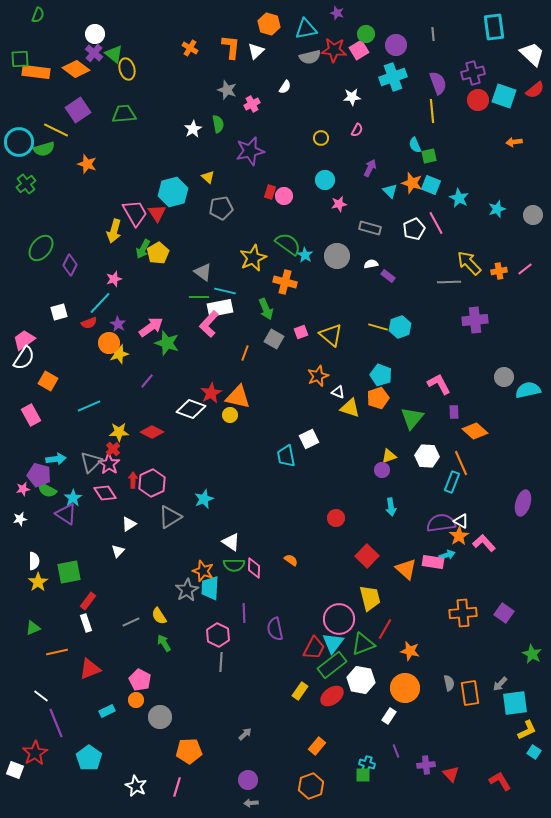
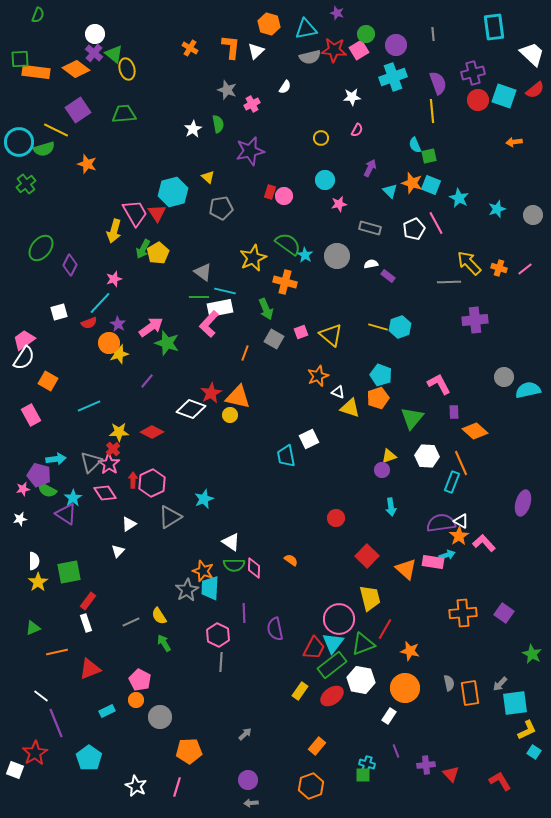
orange cross at (499, 271): moved 3 px up; rotated 28 degrees clockwise
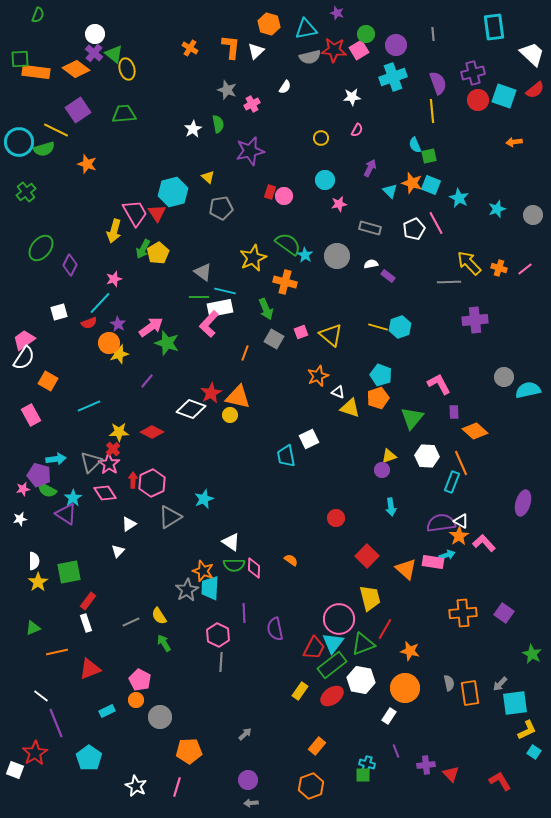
green cross at (26, 184): moved 8 px down
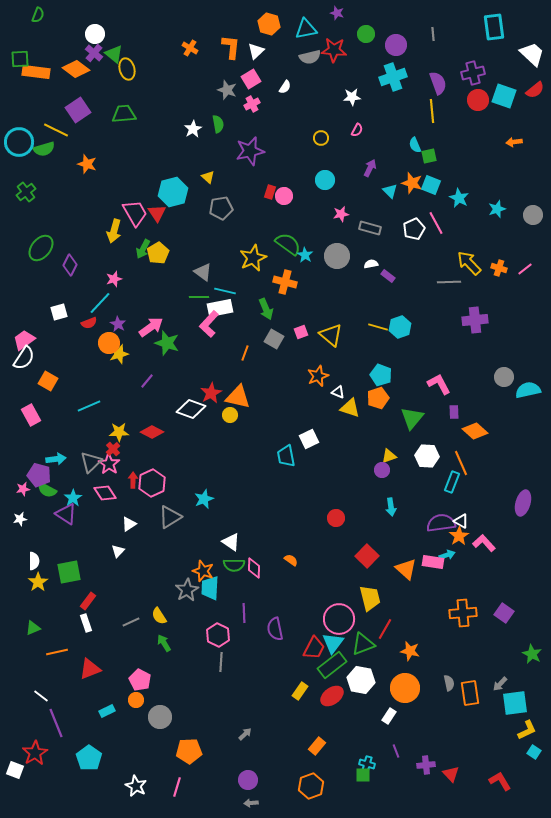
pink square at (359, 50): moved 108 px left, 29 px down
pink star at (339, 204): moved 2 px right, 10 px down
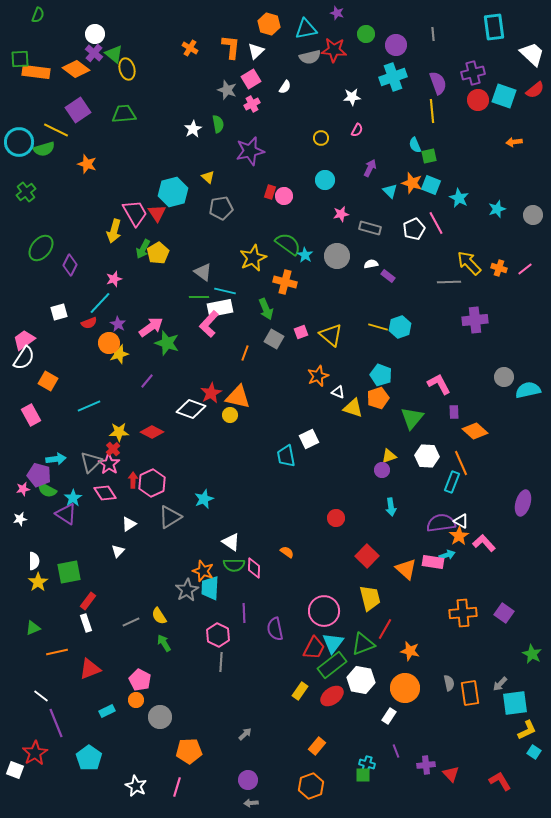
yellow triangle at (350, 408): moved 3 px right
orange semicircle at (291, 560): moved 4 px left, 8 px up
pink circle at (339, 619): moved 15 px left, 8 px up
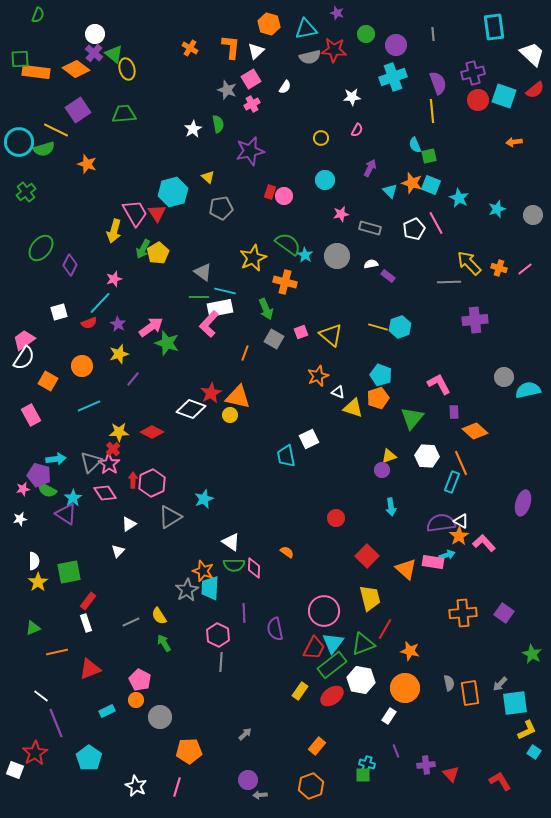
orange circle at (109, 343): moved 27 px left, 23 px down
purple line at (147, 381): moved 14 px left, 2 px up
gray arrow at (251, 803): moved 9 px right, 8 px up
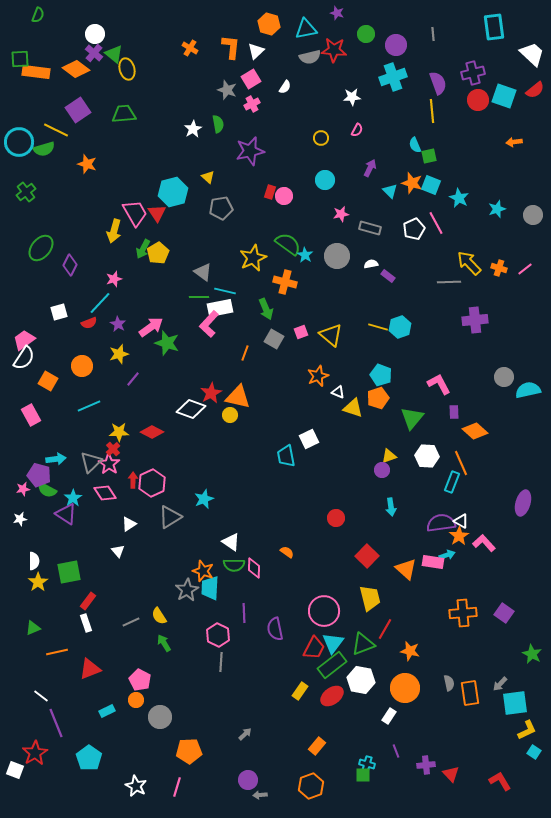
white triangle at (118, 551): rotated 24 degrees counterclockwise
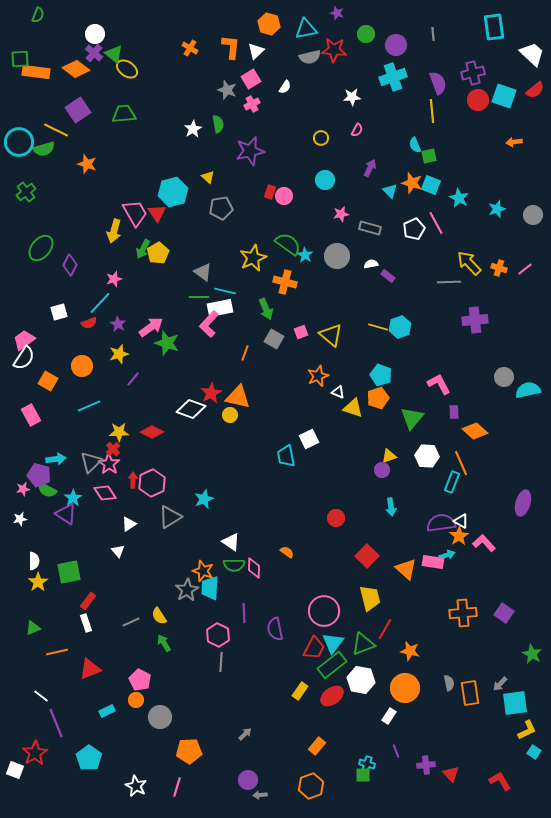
yellow ellipse at (127, 69): rotated 40 degrees counterclockwise
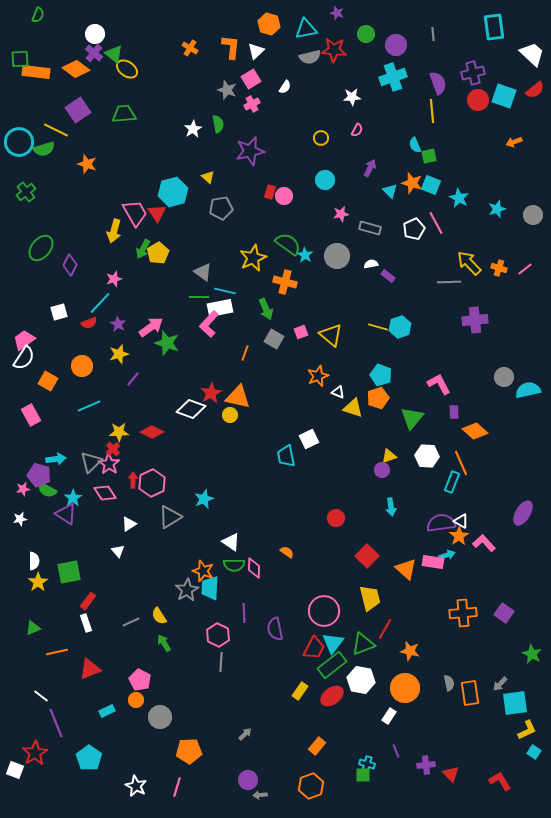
orange arrow at (514, 142): rotated 14 degrees counterclockwise
purple ellipse at (523, 503): moved 10 px down; rotated 15 degrees clockwise
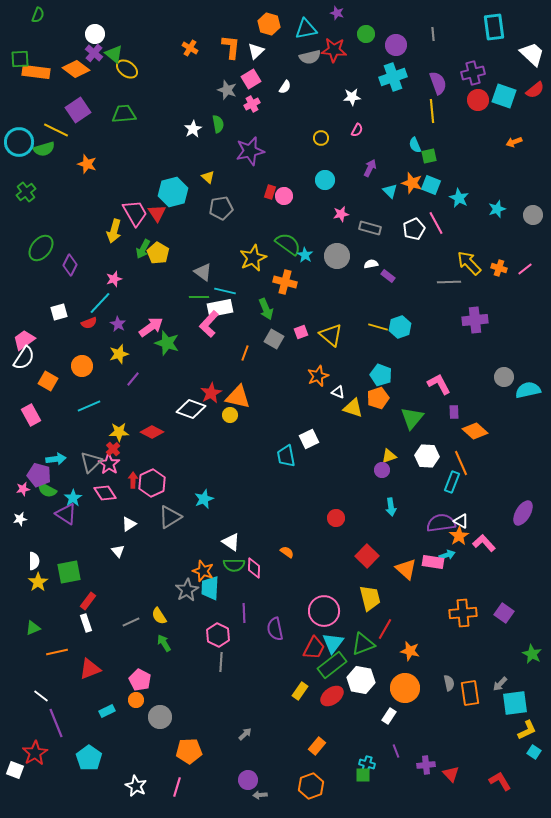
yellow pentagon at (158, 253): rotated 10 degrees counterclockwise
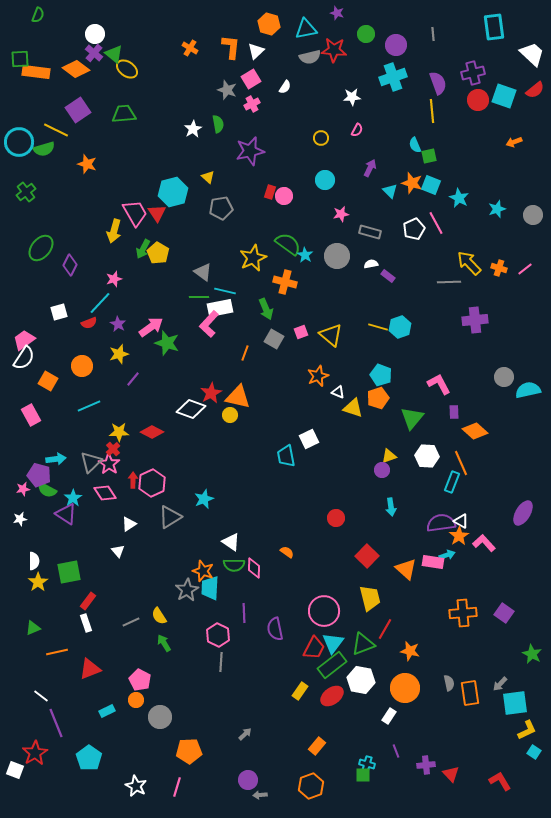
gray rectangle at (370, 228): moved 4 px down
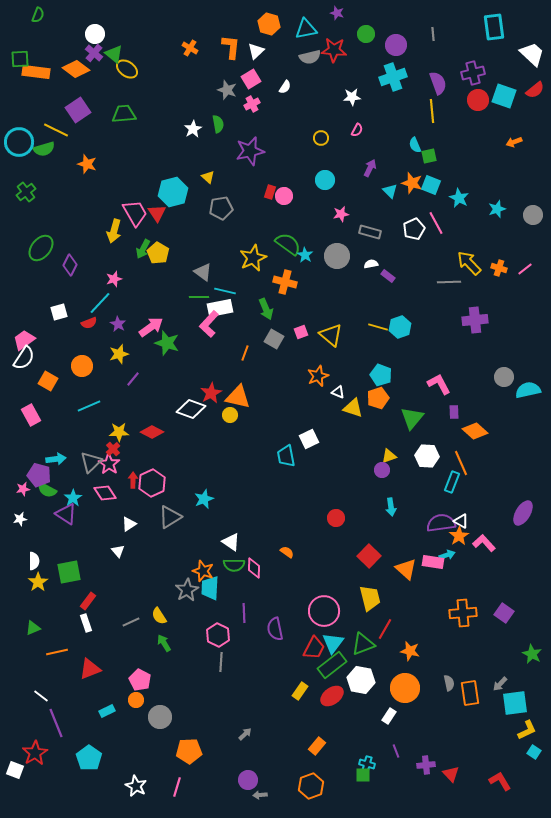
red square at (367, 556): moved 2 px right
